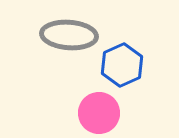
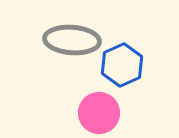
gray ellipse: moved 3 px right, 5 px down
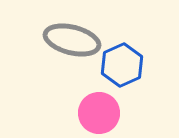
gray ellipse: rotated 10 degrees clockwise
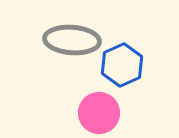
gray ellipse: rotated 10 degrees counterclockwise
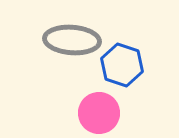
blue hexagon: rotated 18 degrees counterclockwise
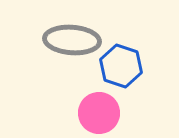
blue hexagon: moved 1 px left, 1 px down
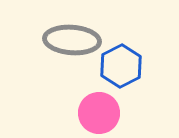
blue hexagon: rotated 15 degrees clockwise
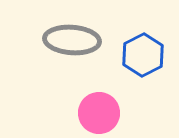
blue hexagon: moved 22 px right, 11 px up
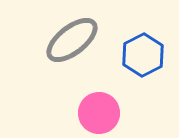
gray ellipse: rotated 42 degrees counterclockwise
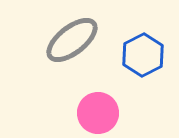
pink circle: moved 1 px left
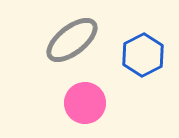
pink circle: moved 13 px left, 10 px up
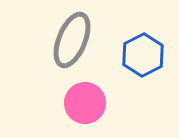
gray ellipse: rotated 30 degrees counterclockwise
